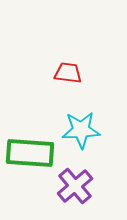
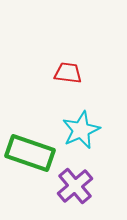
cyan star: rotated 21 degrees counterclockwise
green rectangle: rotated 15 degrees clockwise
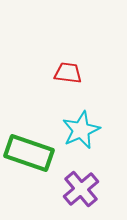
green rectangle: moved 1 px left
purple cross: moved 6 px right, 3 px down
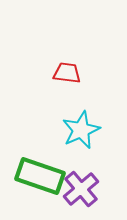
red trapezoid: moved 1 px left
green rectangle: moved 11 px right, 23 px down
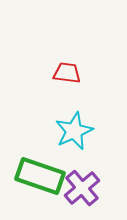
cyan star: moved 7 px left, 1 px down
purple cross: moved 1 px right, 1 px up
